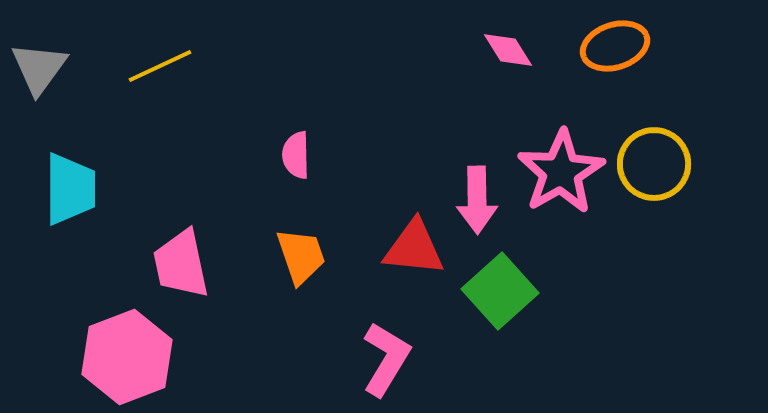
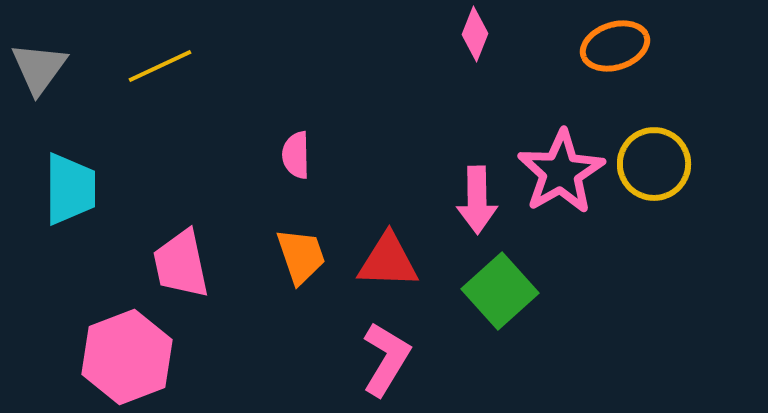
pink diamond: moved 33 px left, 16 px up; rotated 54 degrees clockwise
red triangle: moved 26 px left, 13 px down; rotated 4 degrees counterclockwise
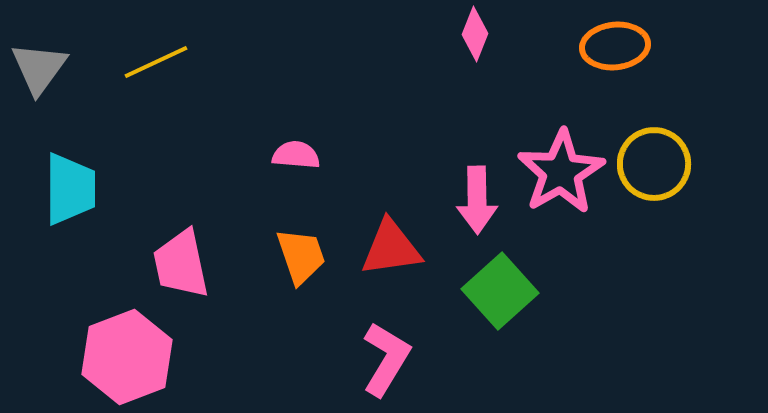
orange ellipse: rotated 12 degrees clockwise
yellow line: moved 4 px left, 4 px up
pink semicircle: rotated 96 degrees clockwise
red triangle: moved 3 px right, 13 px up; rotated 10 degrees counterclockwise
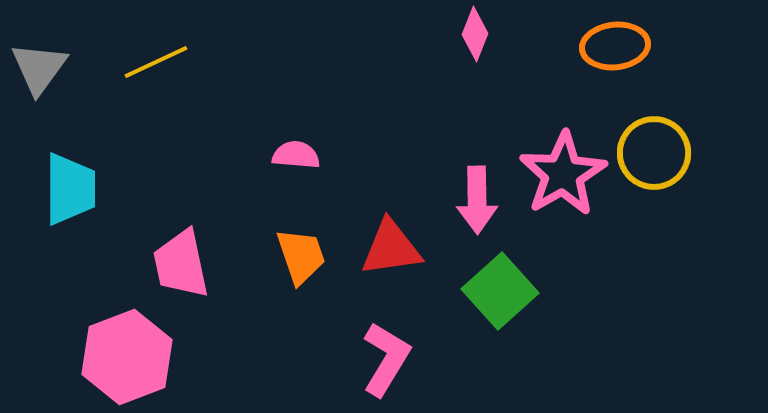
yellow circle: moved 11 px up
pink star: moved 2 px right, 2 px down
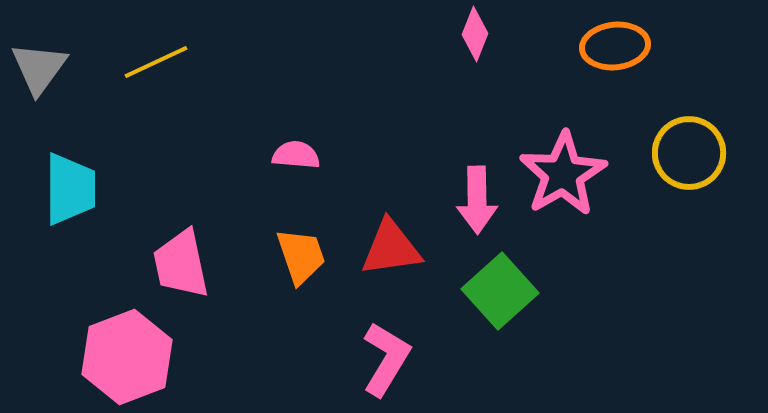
yellow circle: moved 35 px right
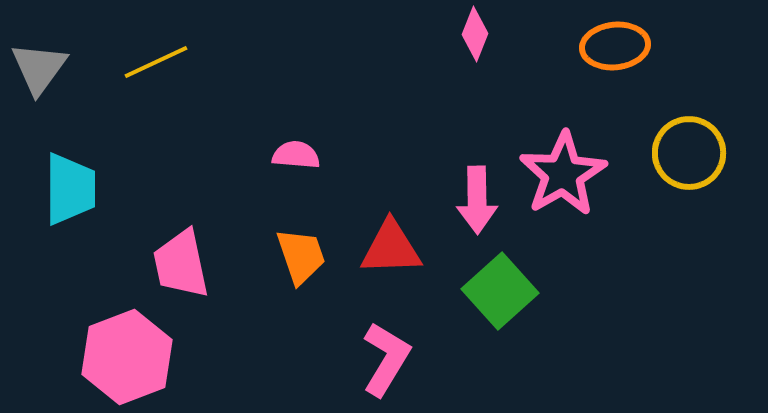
red triangle: rotated 6 degrees clockwise
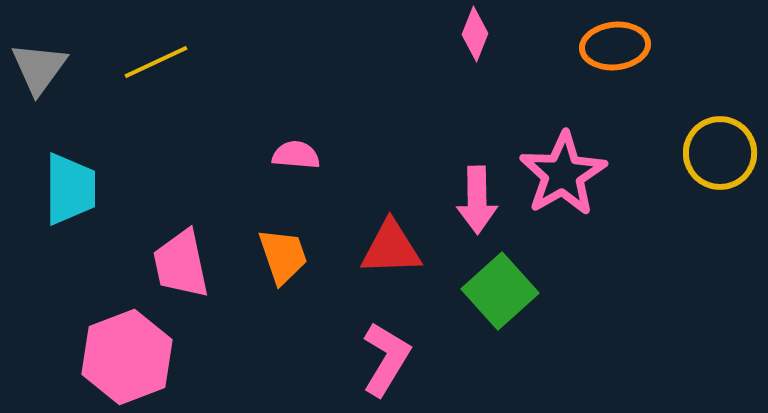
yellow circle: moved 31 px right
orange trapezoid: moved 18 px left
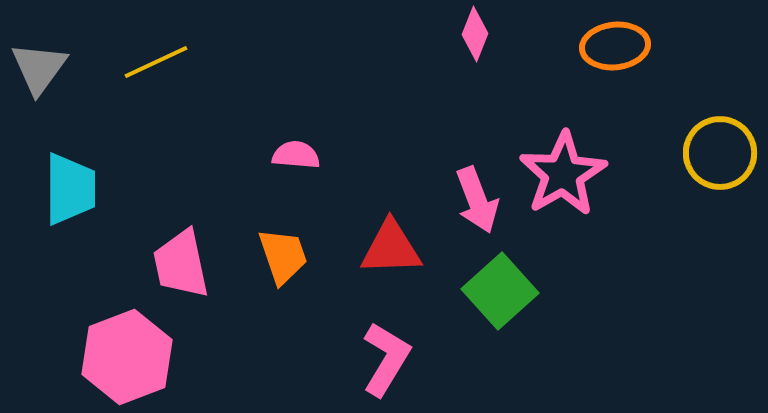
pink arrow: rotated 20 degrees counterclockwise
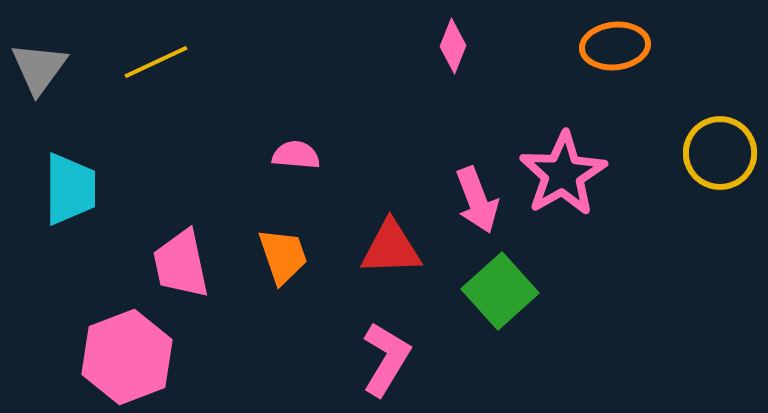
pink diamond: moved 22 px left, 12 px down
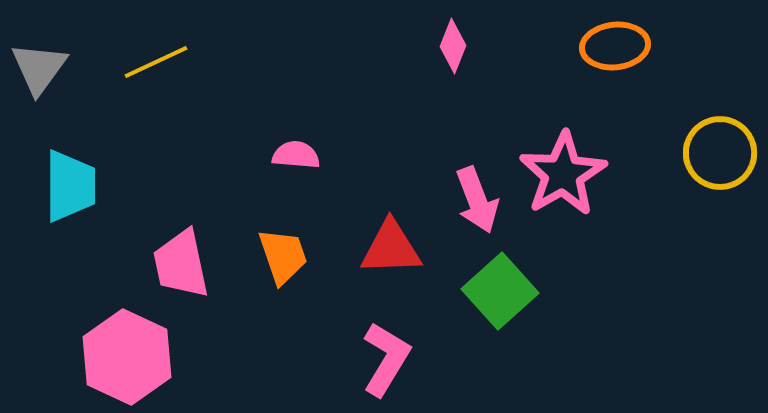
cyan trapezoid: moved 3 px up
pink hexagon: rotated 14 degrees counterclockwise
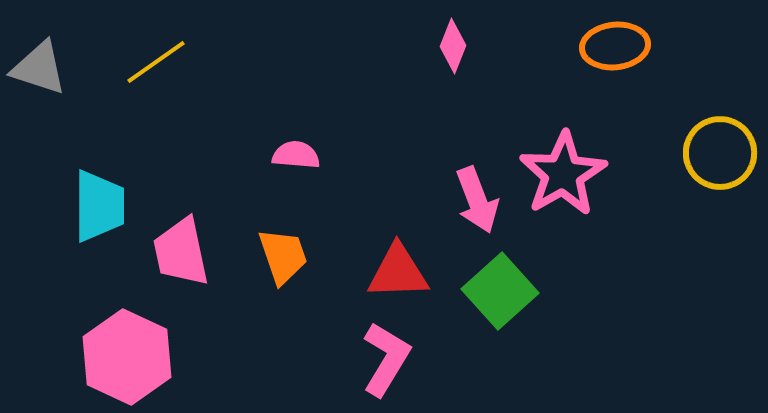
yellow line: rotated 10 degrees counterclockwise
gray triangle: rotated 48 degrees counterclockwise
cyan trapezoid: moved 29 px right, 20 px down
red triangle: moved 7 px right, 24 px down
pink trapezoid: moved 12 px up
